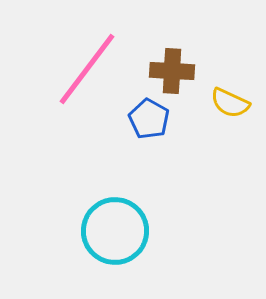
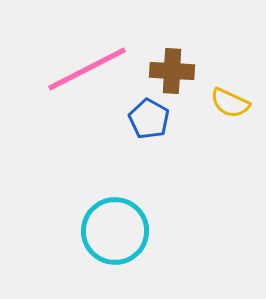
pink line: rotated 26 degrees clockwise
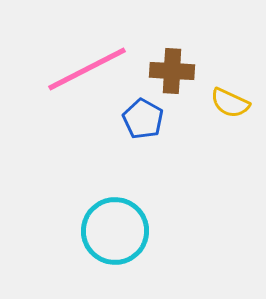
blue pentagon: moved 6 px left
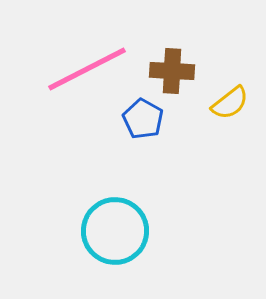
yellow semicircle: rotated 63 degrees counterclockwise
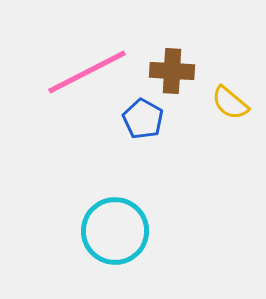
pink line: moved 3 px down
yellow semicircle: rotated 78 degrees clockwise
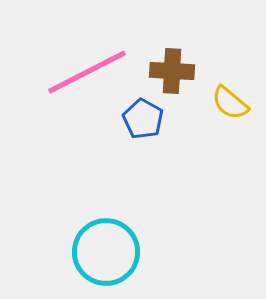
cyan circle: moved 9 px left, 21 px down
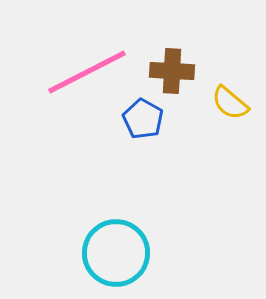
cyan circle: moved 10 px right, 1 px down
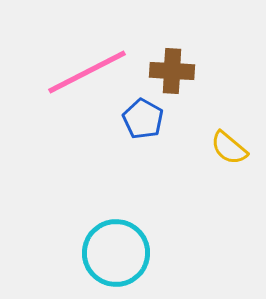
yellow semicircle: moved 1 px left, 45 px down
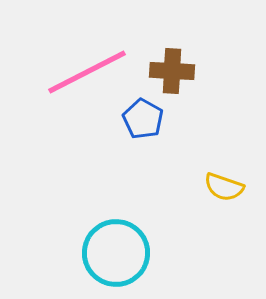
yellow semicircle: moved 5 px left, 39 px down; rotated 21 degrees counterclockwise
